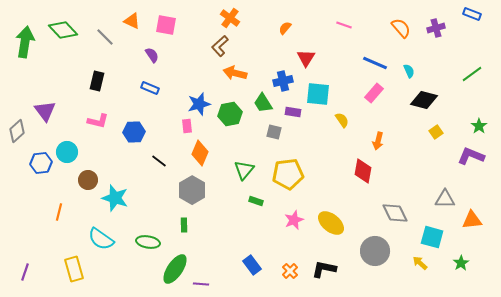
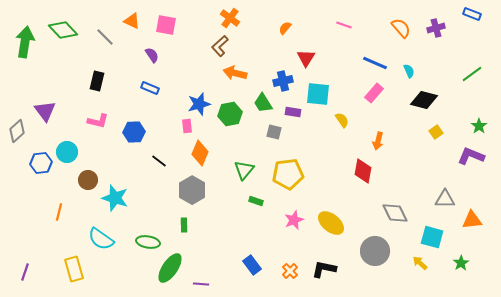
green ellipse at (175, 269): moved 5 px left, 1 px up
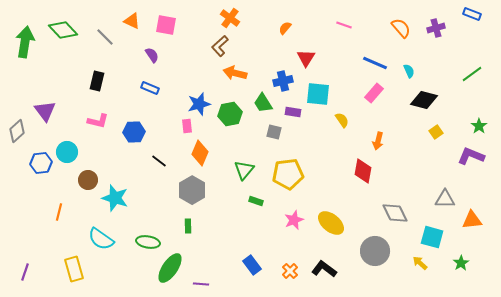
green rectangle at (184, 225): moved 4 px right, 1 px down
black L-shape at (324, 269): rotated 25 degrees clockwise
